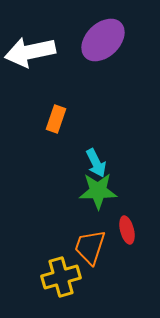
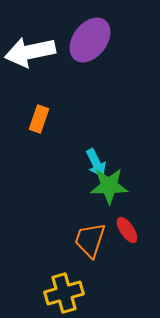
purple ellipse: moved 13 px left; rotated 9 degrees counterclockwise
orange rectangle: moved 17 px left
green star: moved 11 px right, 5 px up
red ellipse: rotated 20 degrees counterclockwise
orange trapezoid: moved 7 px up
yellow cross: moved 3 px right, 16 px down
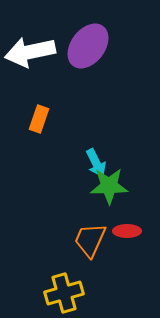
purple ellipse: moved 2 px left, 6 px down
red ellipse: moved 1 px down; rotated 56 degrees counterclockwise
orange trapezoid: rotated 6 degrees clockwise
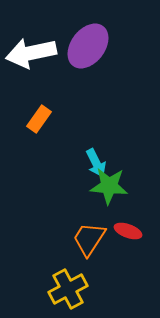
white arrow: moved 1 px right, 1 px down
orange rectangle: rotated 16 degrees clockwise
green star: rotated 6 degrees clockwise
red ellipse: moved 1 px right; rotated 20 degrees clockwise
orange trapezoid: moved 1 px left, 1 px up; rotated 9 degrees clockwise
yellow cross: moved 4 px right, 4 px up; rotated 12 degrees counterclockwise
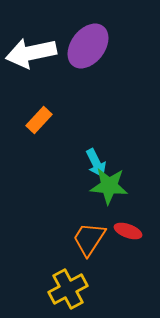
orange rectangle: moved 1 px down; rotated 8 degrees clockwise
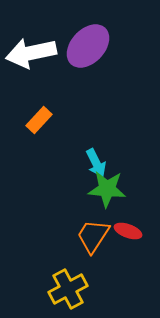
purple ellipse: rotated 6 degrees clockwise
green star: moved 2 px left, 3 px down
orange trapezoid: moved 4 px right, 3 px up
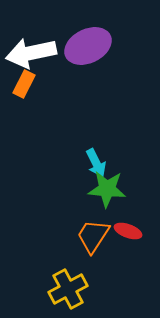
purple ellipse: rotated 21 degrees clockwise
orange rectangle: moved 15 px left, 36 px up; rotated 16 degrees counterclockwise
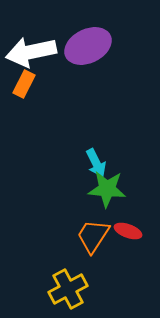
white arrow: moved 1 px up
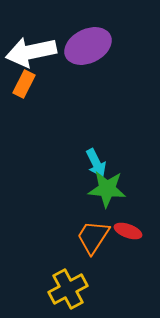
orange trapezoid: moved 1 px down
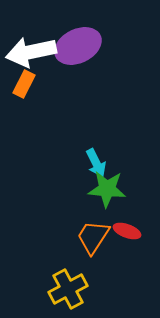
purple ellipse: moved 10 px left
red ellipse: moved 1 px left
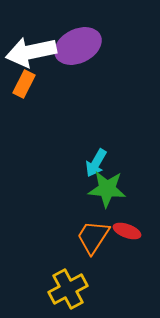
cyan arrow: rotated 56 degrees clockwise
